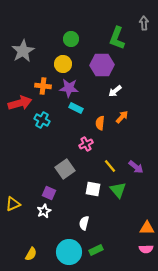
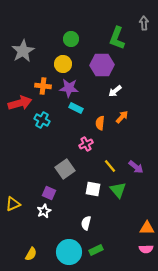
white semicircle: moved 2 px right
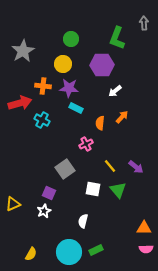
white semicircle: moved 3 px left, 2 px up
orange triangle: moved 3 px left
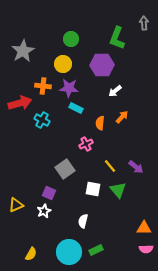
yellow triangle: moved 3 px right, 1 px down
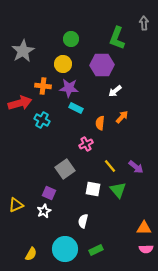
cyan circle: moved 4 px left, 3 px up
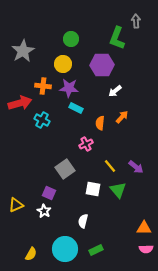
gray arrow: moved 8 px left, 2 px up
white star: rotated 16 degrees counterclockwise
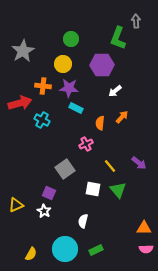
green L-shape: moved 1 px right
purple arrow: moved 3 px right, 4 px up
